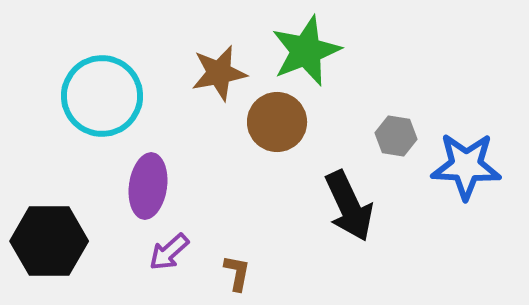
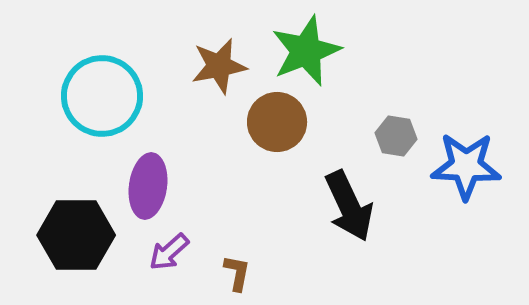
brown star: moved 7 px up
black hexagon: moved 27 px right, 6 px up
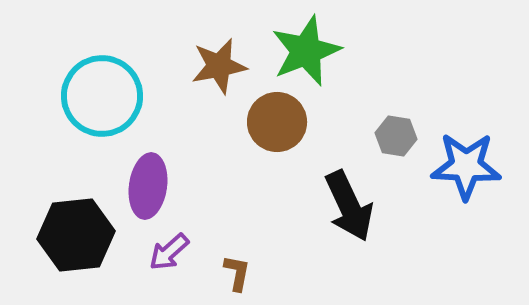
black hexagon: rotated 6 degrees counterclockwise
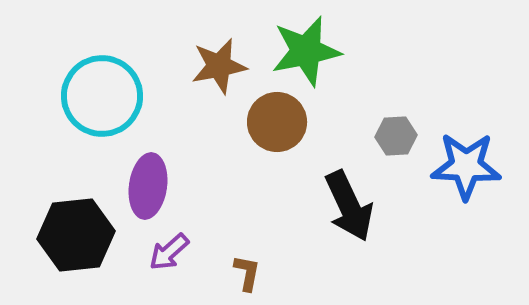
green star: rotated 10 degrees clockwise
gray hexagon: rotated 12 degrees counterclockwise
brown L-shape: moved 10 px right
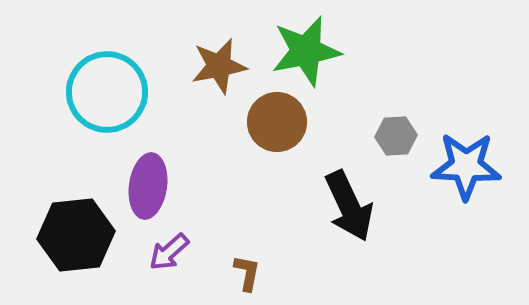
cyan circle: moved 5 px right, 4 px up
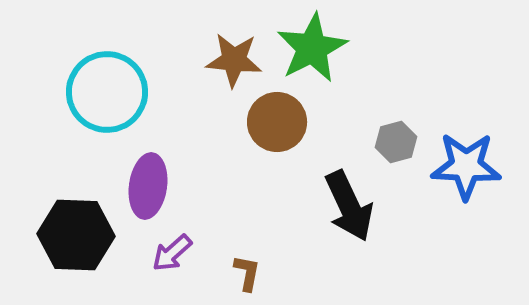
green star: moved 6 px right, 3 px up; rotated 16 degrees counterclockwise
brown star: moved 15 px right, 6 px up; rotated 16 degrees clockwise
gray hexagon: moved 6 px down; rotated 12 degrees counterclockwise
black hexagon: rotated 8 degrees clockwise
purple arrow: moved 3 px right, 1 px down
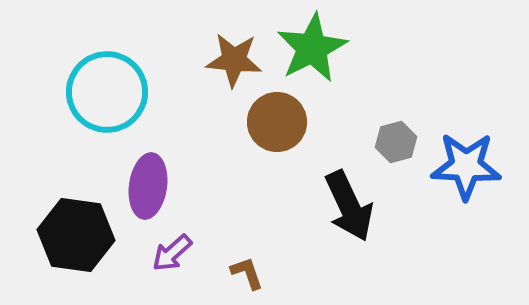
black hexagon: rotated 6 degrees clockwise
brown L-shape: rotated 30 degrees counterclockwise
